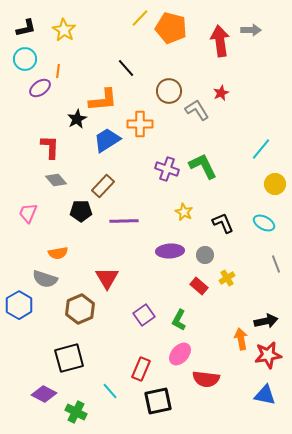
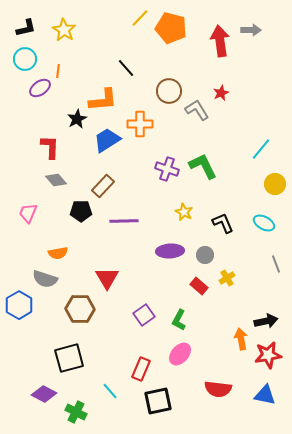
brown hexagon at (80, 309): rotated 24 degrees clockwise
red semicircle at (206, 379): moved 12 px right, 10 px down
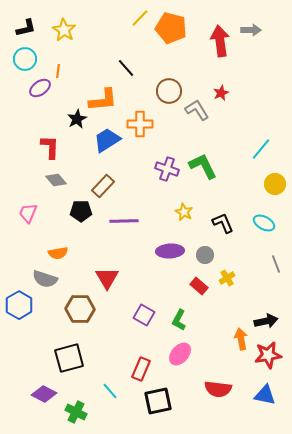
purple square at (144, 315): rotated 25 degrees counterclockwise
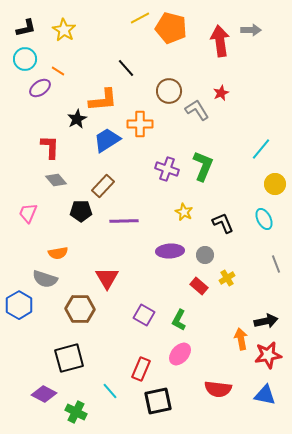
yellow line at (140, 18): rotated 18 degrees clockwise
orange line at (58, 71): rotated 64 degrees counterclockwise
green L-shape at (203, 166): rotated 48 degrees clockwise
cyan ellipse at (264, 223): moved 4 px up; rotated 35 degrees clockwise
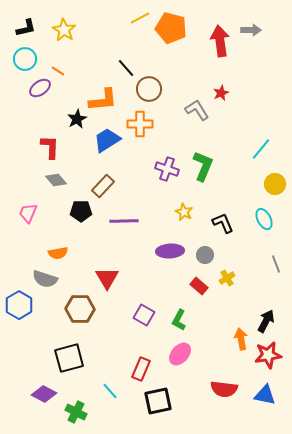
brown circle at (169, 91): moved 20 px left, 2 px up
black arrow at (266, 321): rotated 50 degrees counterclockwise
red semicircle at (218, 389): moved 6 px right
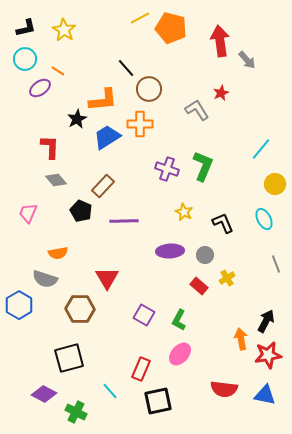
gray arrow at (251, 30): moved 4 px left, 30 px down; rotated 48 degrees clockwise
blue trapezoid at (107, 140): moved 3 px up
black pentagon at (81, 211): rotated 25 degrees clockwise
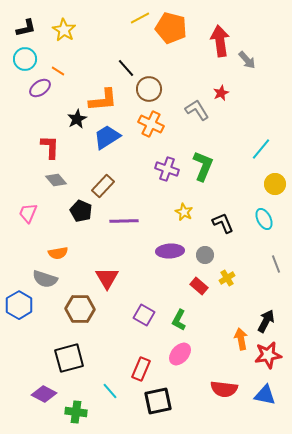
orange cross at (140, 124): moved 11 px right; rotated 25 degrees clockwise
green cross at (76, 412): rotated 20 degrees counterclockwise
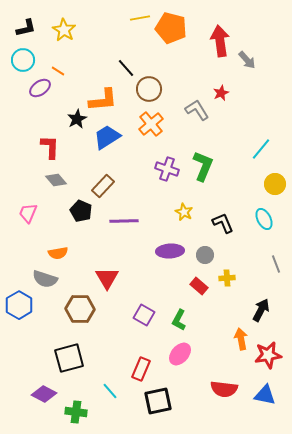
yellow line at (140, 18): rotated 18 degrees clockwise
cyan circle at (25, 59): moved 2 px left, 1 px down
orange cross at (151, 124): rotated 25 degrees clockwise
yellow cross at (227, 278): rotated 28 degrees clockwise
black arrow at (266, 321): moved 5 px left, 11 px up
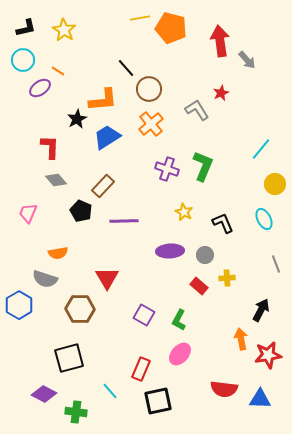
blue triangle at (265, 395): moved 5 px left, 4 px down; rotated 10 degrees counterclockwise
